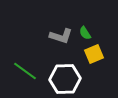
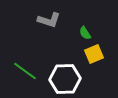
gray L-shape: moved 12 px left, 16 px up
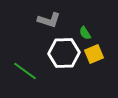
white hexagon: moved 1 px left, 26 px up
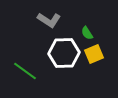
gray L-shape: rotated 15 degrees clockwise
green semicircle: moved 2 px right
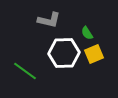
gray L-shape: rotated 20 degrees counterclockwise
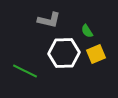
green semicircle: moved 2 px up
yellow square: moved 2 px right
green line: rotated 10 degrees counterclockwise
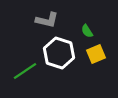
gray L-shape: moved 2 px left
white hexagon: moved 5 px left; rotated 20 degrees clockwise
green line: rotated 60 degrees counterclockwise
